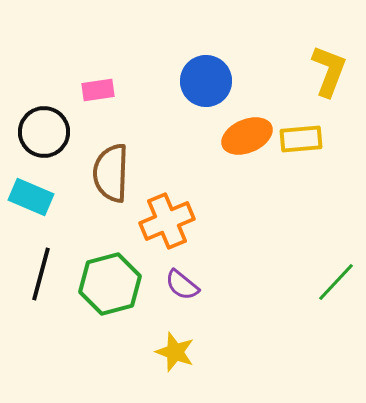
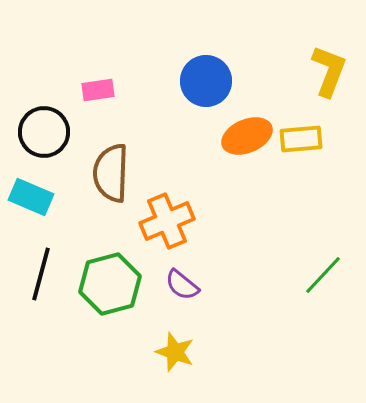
green line: moved 13 px left, 7 px up
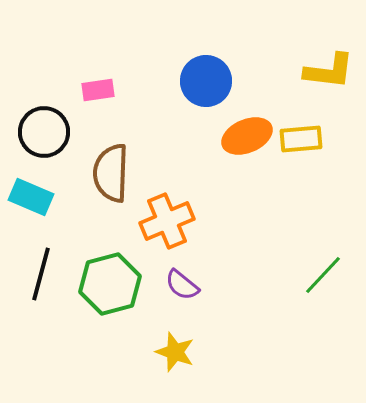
yellow L-shape: rotated 76 degrees clockwise
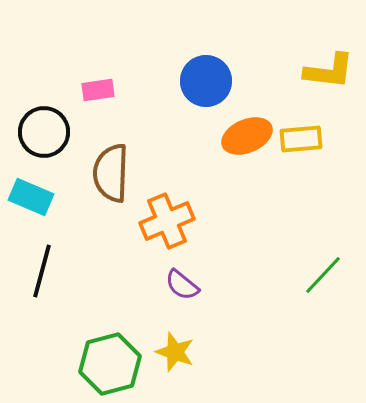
black line: moved 1 px right, 3 px up
green hexagon: moved 80 px down
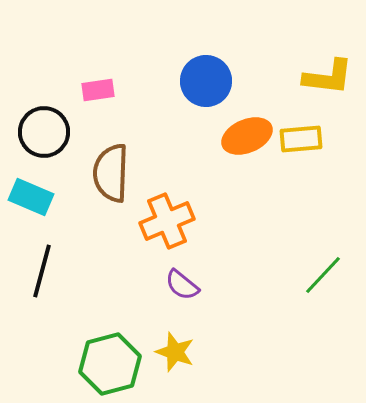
yellow L-shape: moved 1 px left, 6 px down
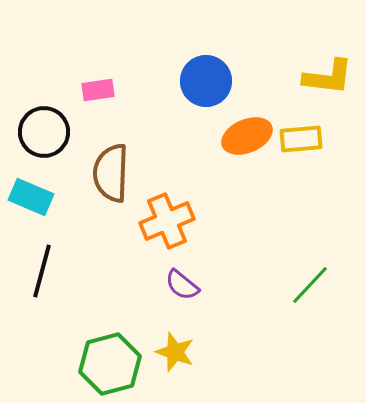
green line: moved 13 px left, 10 px down
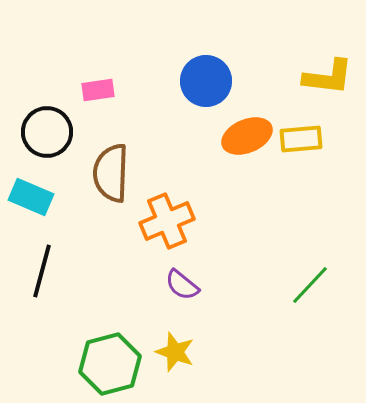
black circle: moved 3 px right
